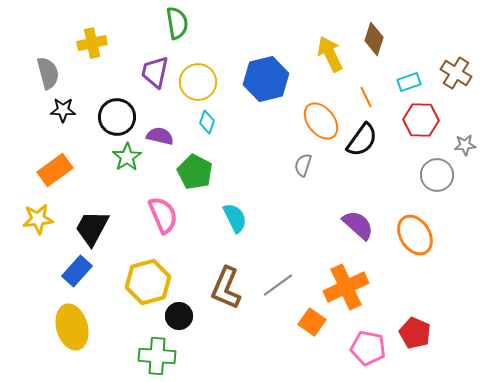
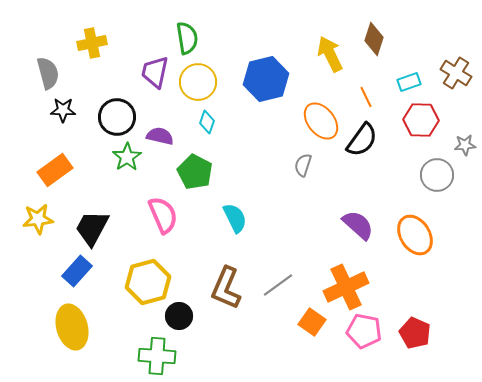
green semicircle at (177, 23): moved 10 px right, 15 px down
pink pentagon at (368, 348): moved 4 px left, 17 px up
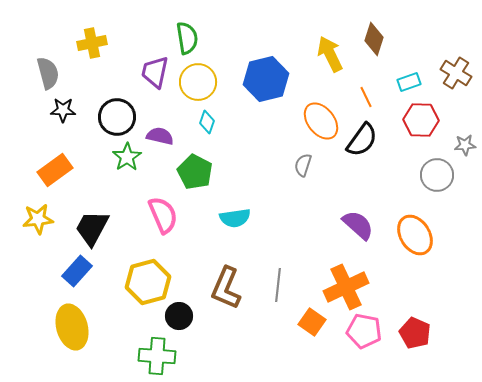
cyan semicircle at (235, 218): rotated 108 degrees clockwise
gray line at (278, 285): rotated 48 degrees counterclockwise
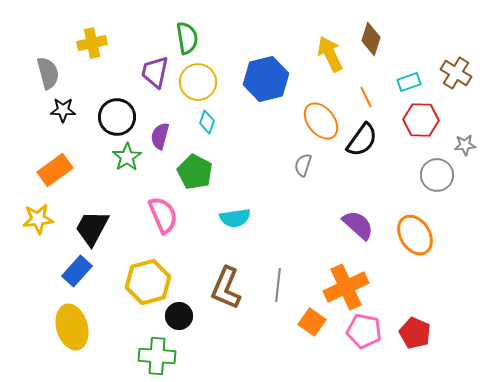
brown diamond at (374, 39): moved 3 px left
purple semicircle at (160, 136): rotated 88 degrees counterclockwise
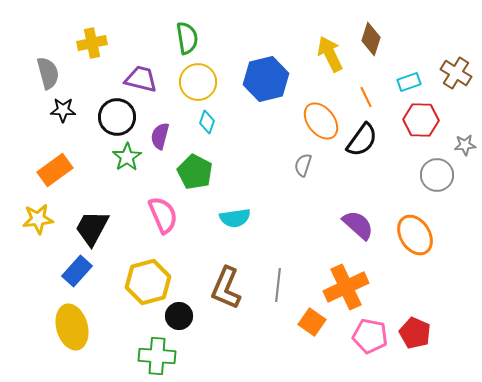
purple trapezoid at (155, 72): moved 14 px left, 7 px down; rotated 92 degrees clockwise
pink pentagon at (364, 331): moved 6 px right, 5 px down
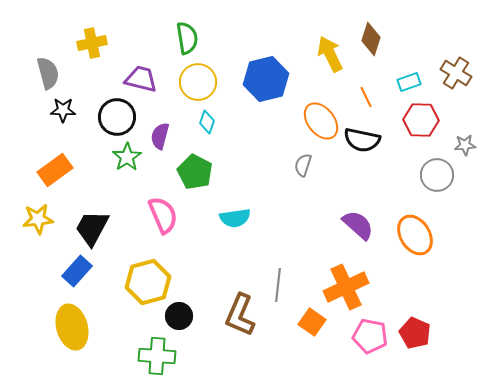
black semicircle at (362, 140): rotated 66 degrees clockwise
brown L-shape at (226, 288): moved 14 px right, 27 px down
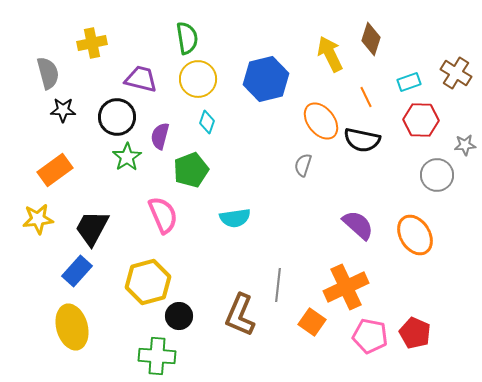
yellow circle at (198, 82): moved 3 px up
green pentagon at (195, 172): moved 4 px left, 2 px up; rotated 24 degrees clockwise
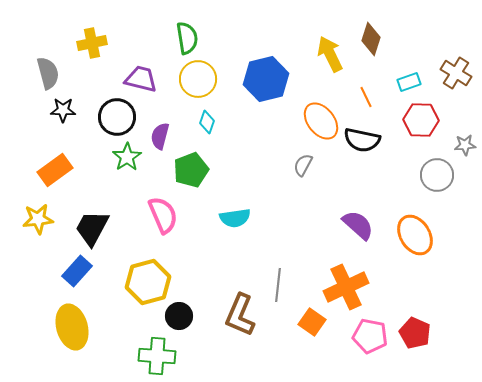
gray semicircle at (303, 165): rotated 10 degrees clockwise
